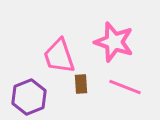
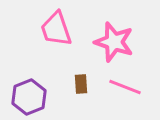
pink trapezoid: moved 3 px left, 27 px up
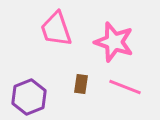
brown rectangle: rotated 12 degrees clockwise
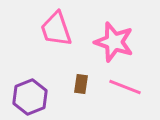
purple hexagon: moved 1 px right
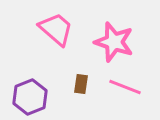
pink trapezoid: rotated 150 degrees clockwise
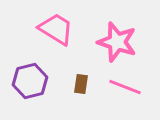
pink trapezoid: rotated 9 degrees counterclockwise
pink star: moved 3 px right
purple hexagon: moved 16 px up; rotated 8 degrees clockwise
